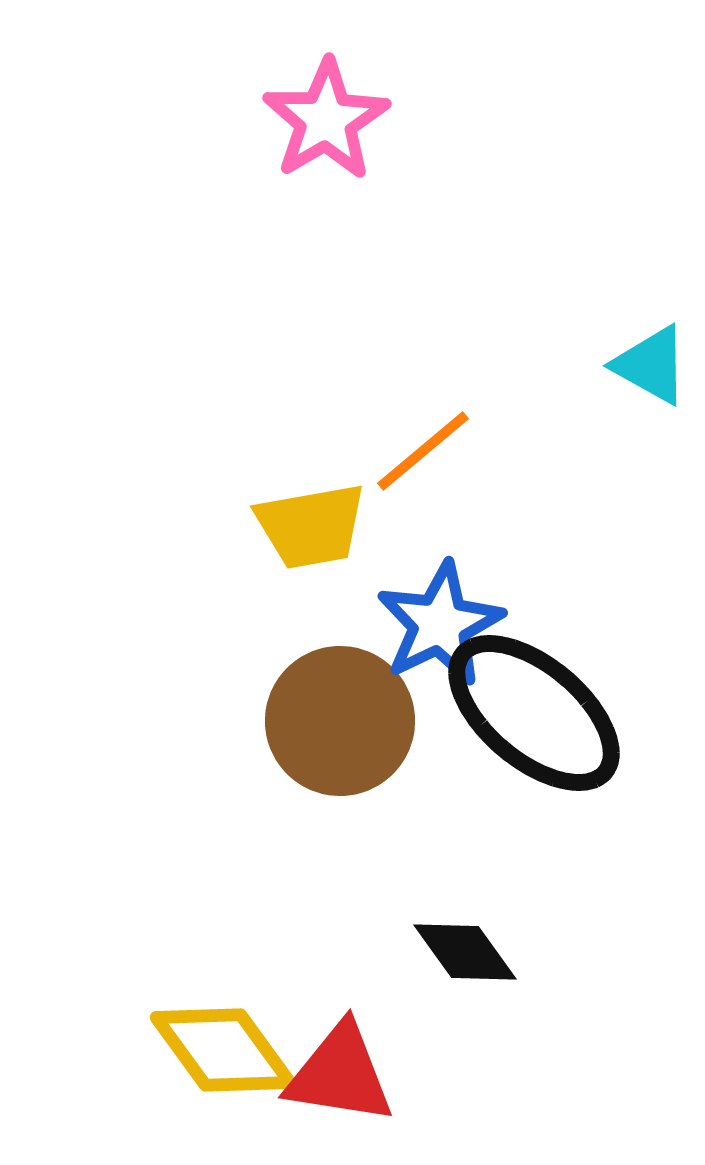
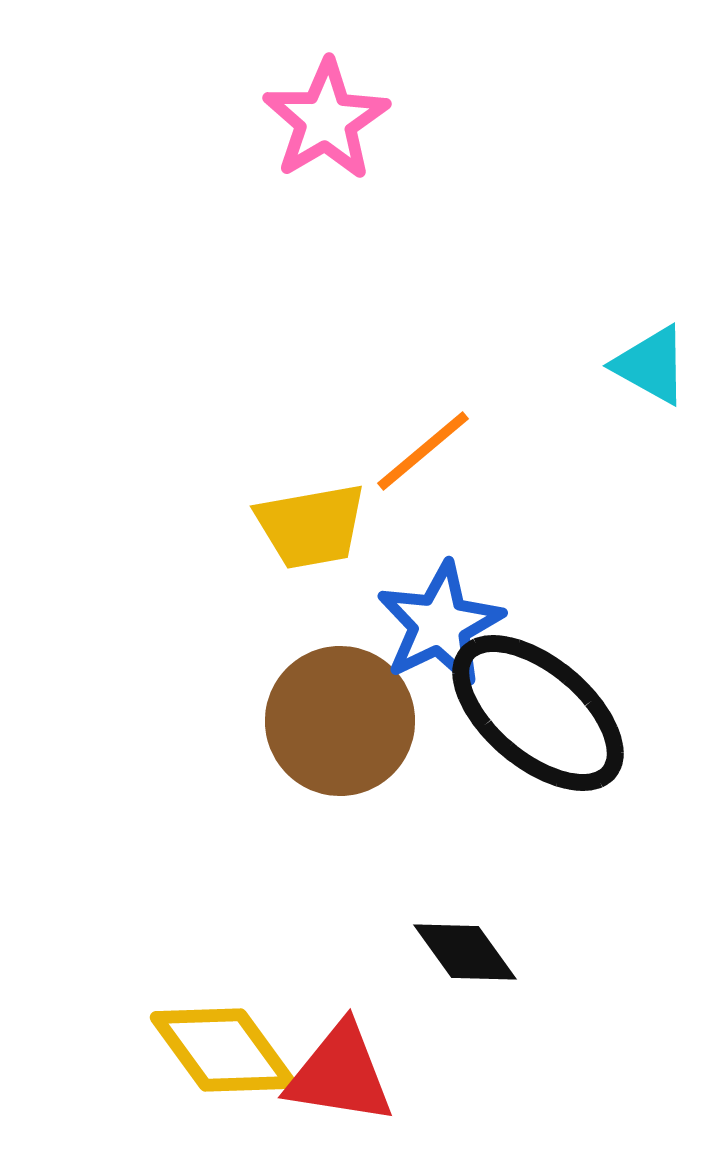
black ellipse: moved 4 px right
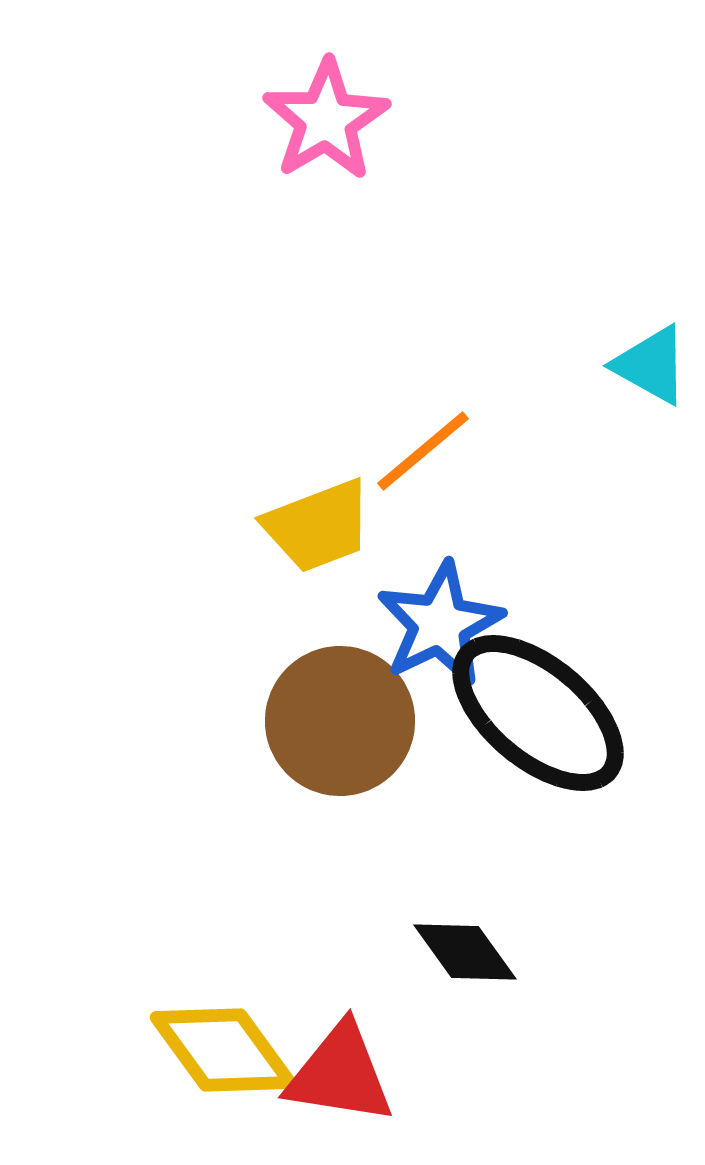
yellow trapezoid: moved 7 px right; rotated 11 degrees counterclockwise
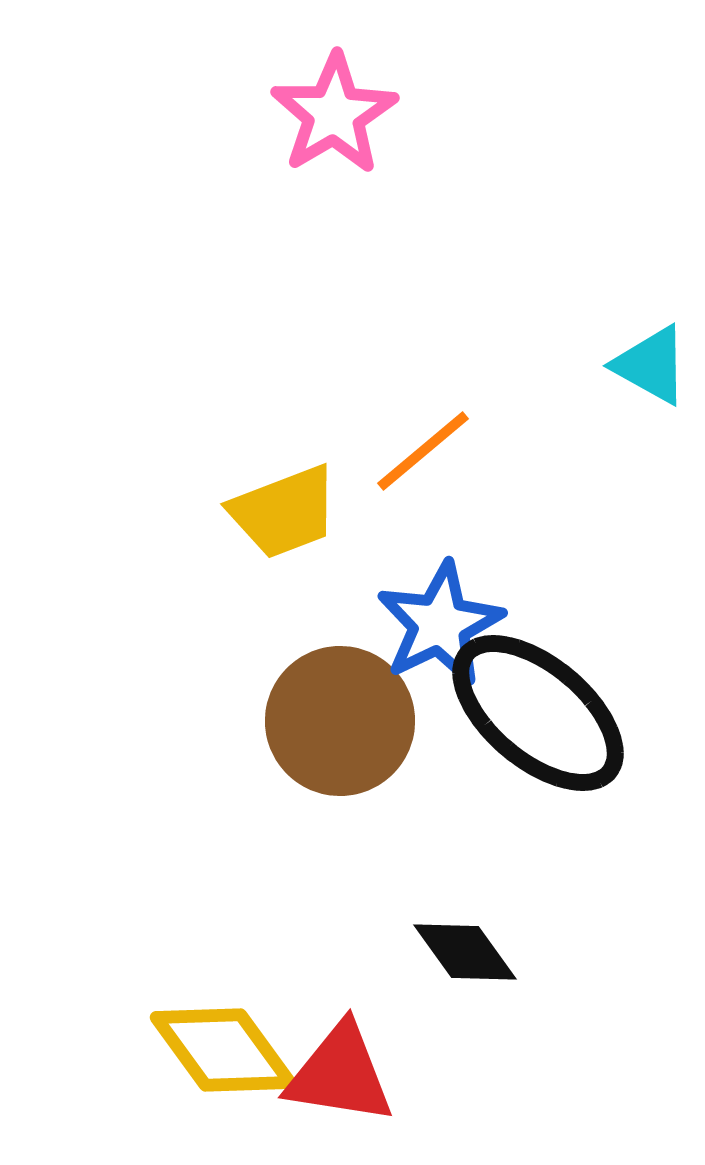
pink star: moved 8 px right, 6 px up
yellow trapezoid: moved 34 px left, 14 px up
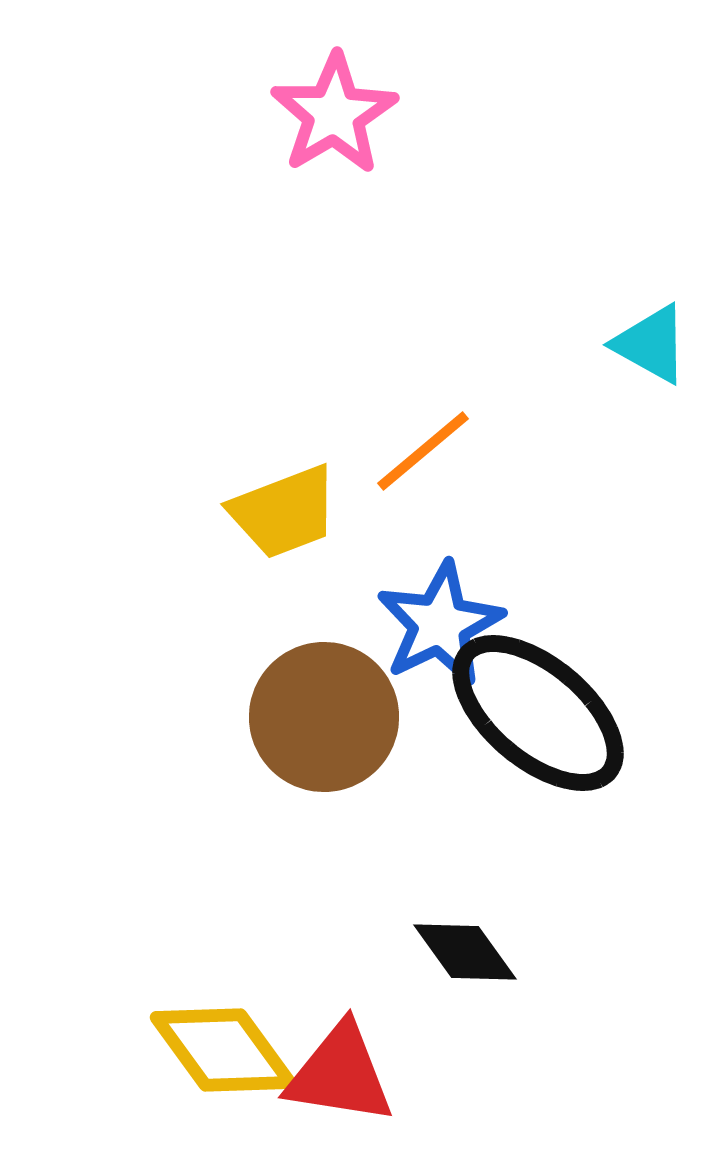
cyan triangle: moved 21 px up
brown circle: moved 16 px left, 4 px up
